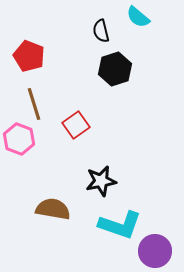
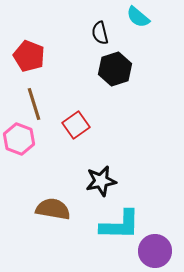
black semicircle: moved 1 px left, 2 px down
cyan L-shape: rotated 18 degrees counterclockwise
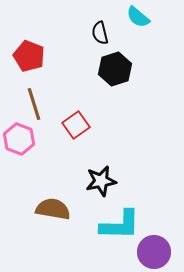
purple circle: moved 1 px left, 1 px down
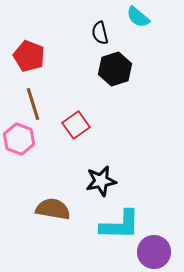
brown line: moved 1 px left
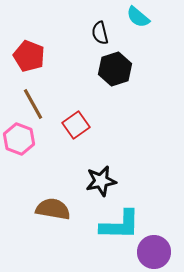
brown line: rotated 12 degrees counterclockwise
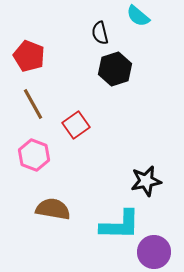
cyan semicircle: moved 1 px up
pink hexagon: moved 15 px right, 16 px down
black star: moved 45 px right
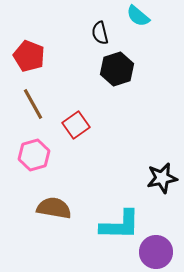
black hexagon: moved 2 px right
pink hexagon: rotated 24 degrees clockwise
black star: moved 16 px right, 3 px up
brown semicircle: moved 1 px right, 1 px up
purple circle: moved 2 px right
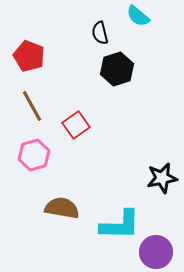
brown line: moved 1 px left, 2 px down
brown semicircle: moved 8 px right
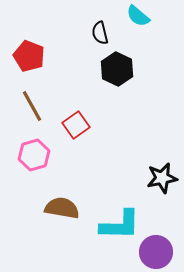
black hexagon: rotated 16 degrees counterclockwise
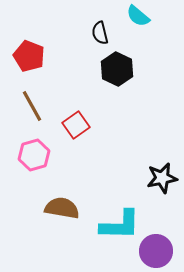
purple circle: moved 1 px up
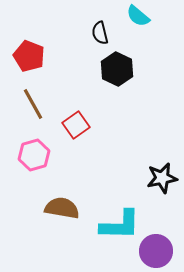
brown line: moved 1 px right, 2 px up
